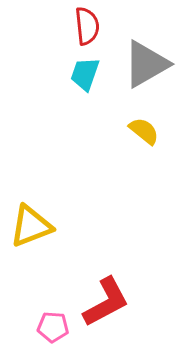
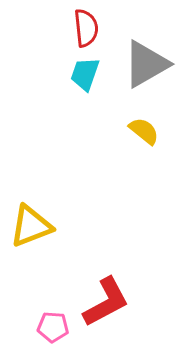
red semicircle: moved 1 px left, 2 px down
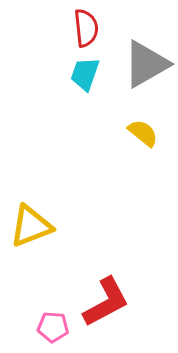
yellow semicircle: moved 1 px left, 2 px down
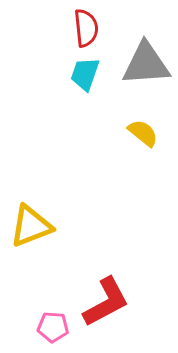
gray triangle: rotated 26 degrees clockwise
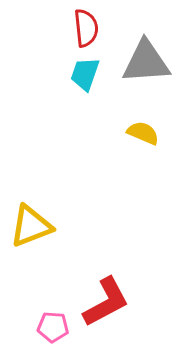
gray triangle: moved 2 px up
yellow semicircle: rotated 16 degrees counterclockwise
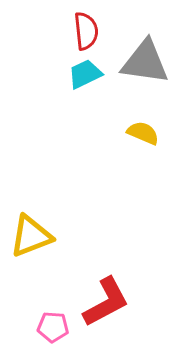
red semicircle: moved 3 px down
gray triangle: moved 1 px left; rotated 12 degrees clockwise
cyan trapezoid: rotated 45 degrees clockwise
yellow triangle: moved 10 px down
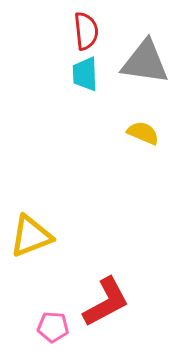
cyan trapezoid: rotated 66 degrees counterclockwise
